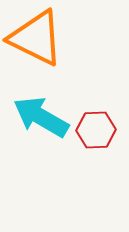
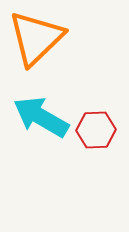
orange triangle: rotated 50 degrees clockwise
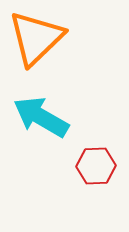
red hexagon: moved 36 px down
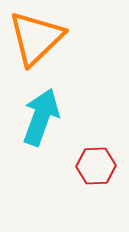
cyan arrow: rotated 80 degrees clockwise
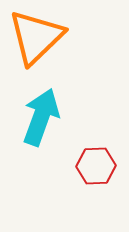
orange triangle: moved 1 px up
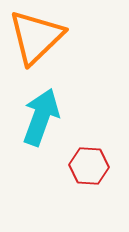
red hexagon: moved 7 px left; rotated 6 degrees clockwise
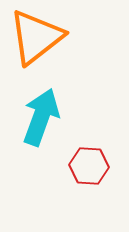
orange triangle: rotated 6 degrees clockwise
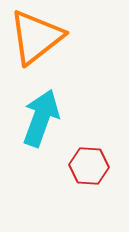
cyan arrow: moved 1 px down
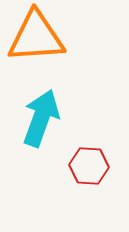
orange triangle: rotated 34 degrees clockwise
